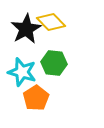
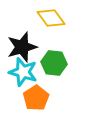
yellow diamond: moved 4 px up; rotated 8 degrees clockwise
black star: moved 4 px left, 18 px down; rotated 12 degrees clockwise
cyan star: moved 1 px right
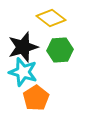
yellow diamond: rotated 16 degrees counterclockwise
black star: moved 1 px right
green hexagon: moved 6 px right, 13 px up; rotated 10 degrees counterclockwise
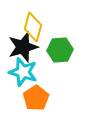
yellow diamond: moved 18 px left, 9 px down; rotated 68 degrees clockwise
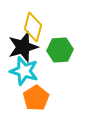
cyan star: moved 1 px right, 1 px up
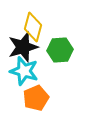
orange pentagon: rotated 10 degrees clockwise
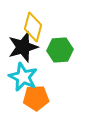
cyan star: moved 1 px left, 6 px down; rotated 8 degrees clockwise
orange pentagon: rotated 20 degrees clockwise
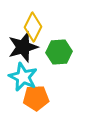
yellow diamond: rotated 12 degrees clockwise
green hexagon: moved 1 px left, 2 px down
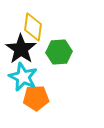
yellow diamond: rotated 20 degrees counterclockwise
black star: moved 2 px left, 2 px down; rotated 20 degrees counterclockwise
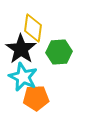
yellow diamond: moved 1 px down
